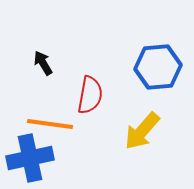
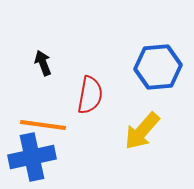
black arrow: rotated 10 degrees clockwise
orange line: moved 7 px left, 1 px down
blue cross: moved 2 px right, 1 px up
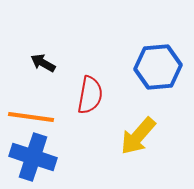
black arrow: rotated 40 degrees counterclockwise
orange line: moved 12 px left, 8 px up
yellow arrow: moved 4 px left, 5 px down
blue cross: moved 1 px right; rotated 30 degrees clockwise
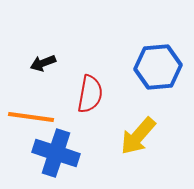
black arrow: rotated 50 degrees counterclockwise
red semicircle: moved 1 px up
blue cross: moved 23 px right, 4 px up
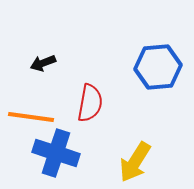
red semicircle: moved 9 px down
yellow arrow: moved 3 px left, 26 px down; rotated 9 degrees counterclockwise
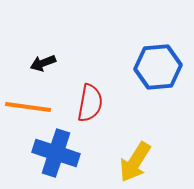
orange line: moved 3 px left, 10 px up
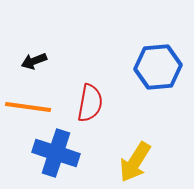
black arrow: moved 9 px left, 2 px up
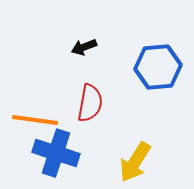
black arrow: moved 50 px right, 14 px up
orange line: moved 7 px right, 13 px down
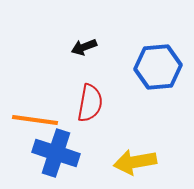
yellow arrow: rotated 48 degrees clockwise
